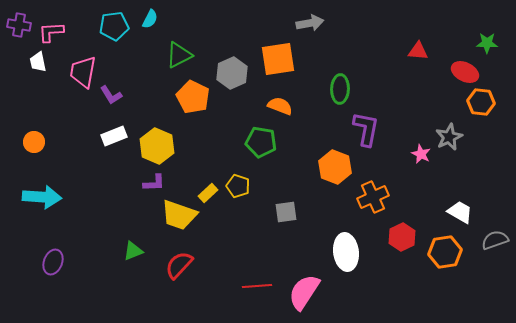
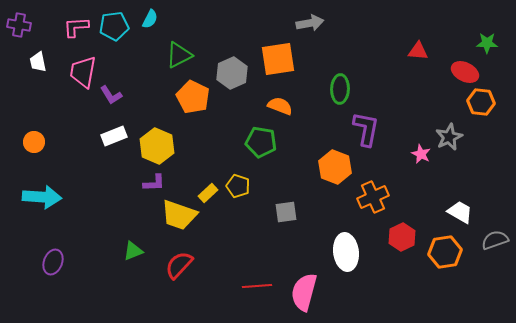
pink L-shape at (51, 32): moved 25 px right, 5 px up
pink semicircle at (304, 292): rotated 18 degrees counterclockwise
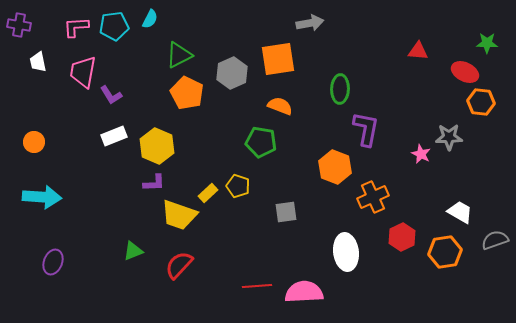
orange pentagon at (193, 97): moved 6 px left, 4 px up
gray star at (449, 137): rotated 24 degrees clockwise
pink semicircle at (304, 292): rotated 72 degrees clockwise
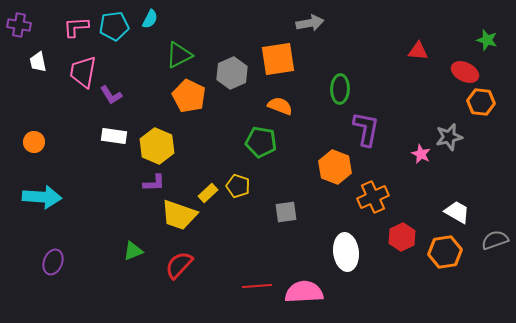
green star at (487, 43): moved 3 px up; rotated 15 degrees clockwise
orange pentagon at (187, 93): moved 2 px right, 3 px down
white rectangle at (114, 136): rotated 30 degrees clockwise
gray star at (449, 137): rotated 12 degrees counterclockwise
white trapezoid at (460, 212): moved 3 px left
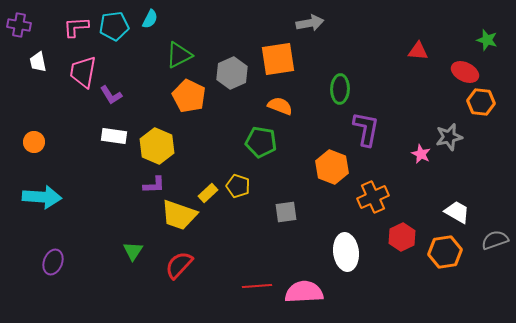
orange hexagon at (335, 167): moved 3 px left
purple L-shape at (154, 183): moved 2 px down
green triangle at (133, 251): rotated 35 degrees counterclockwise
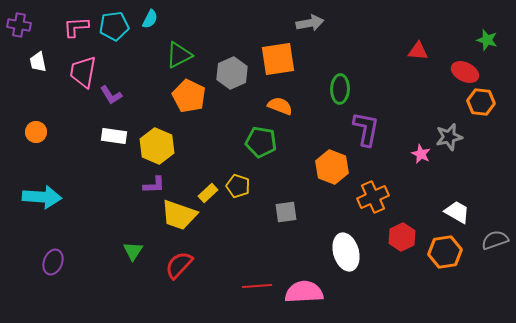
orange circle at (34, 142): moved 2 px right, 10 px up
white ellipse at (346, 252): rotated 9 degrees counterclockwise
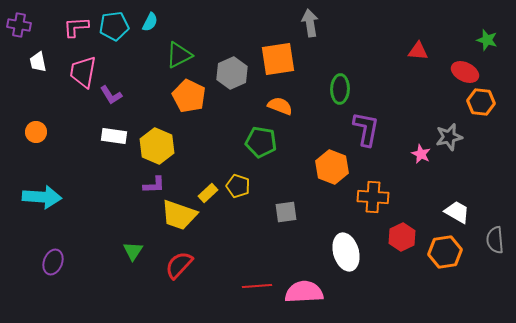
cyan semicircle at (150, 19): moved 3 px down
gray arrow at (310, 23): rotated 88 degrees counterclockwise
orange cross at (373, 197): rotated 28 degrees clockwise
gray semicircle at (495, 240): rotated 76 degrees counterclockwise
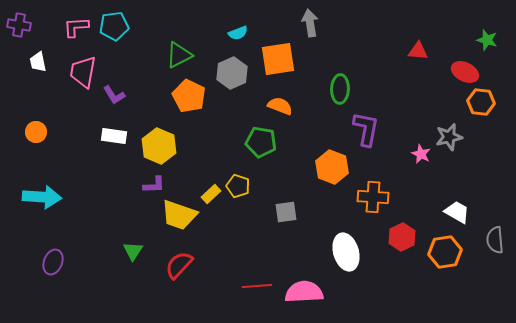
cyan semicircle at (150, 22): moved 88 px right, 11 px down; rotated 42 degrees clockwise
purple L-shape at (111, 95): moved 3 px right
yellow hexagon at (157, 146): moved 2 px right
yellow rectangle at (208, 193): moved 3 px right, 1 px down
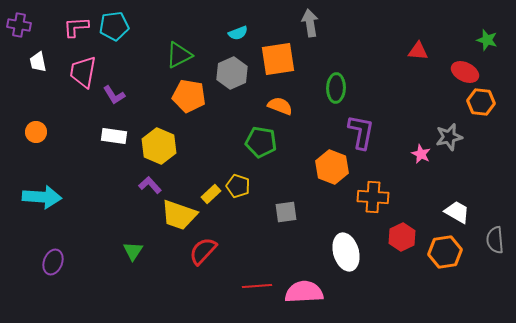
green ellipse at (340, 89): moved 4 px left, 1 px up
orange pentagon at (189, 96): rotated 16 degrees counterclockwise
purple L-shape at (366, 129): moved 5 px left, 3 px down
purple L-shape at (154, 185): moved 4 px left; rotated 130 degrees counterclockwise
red semicircle at (179, 265): moved 24 px right, 14 px up
